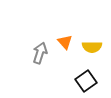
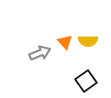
yellow semicircle: moved 4 px left, 6 px up
gray arrow: rotated 50 degrees clockwise
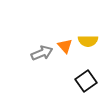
orange triangle: moved 4 px down
gray arrow: moved 2 px right
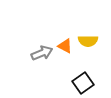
orange triangle: rotated 21 degrees counterclockwise
black square: moved 3 px left, 2 px down
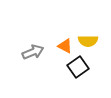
gray arrow: moved 9 px left, 1 px up
black square: moved 5 px left, 16 px up
